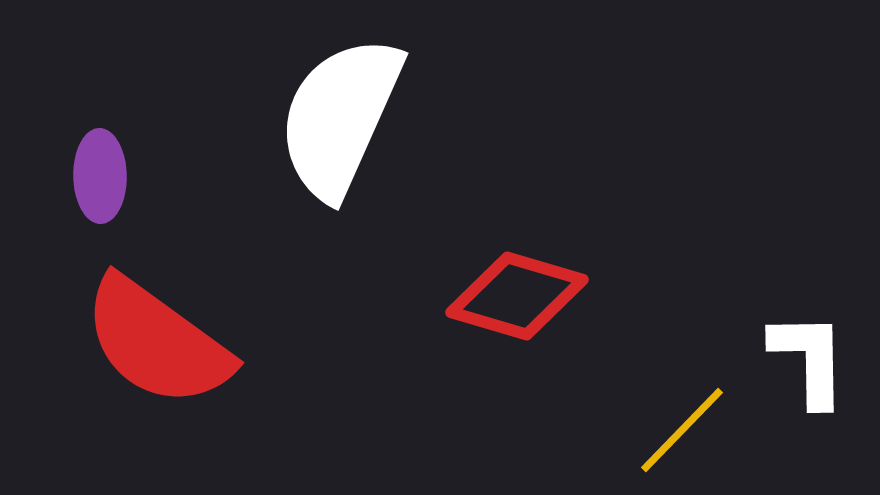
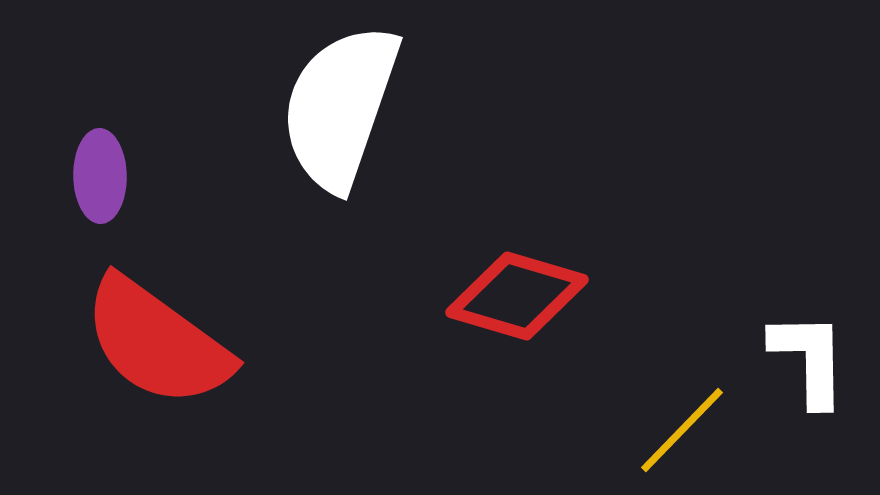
white semicircle: moved 10 px up; rotated 5 degrees counterclockwise
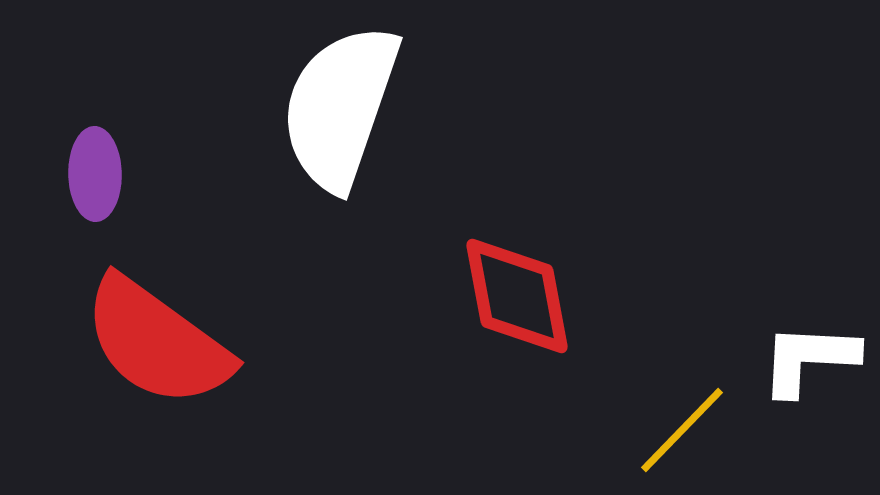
purple ellipse: moved 5 px left, 2 px up
red diamond: rotated 63 degrees clockwise
white L-shape: rotated 86 degrees counterclockwise
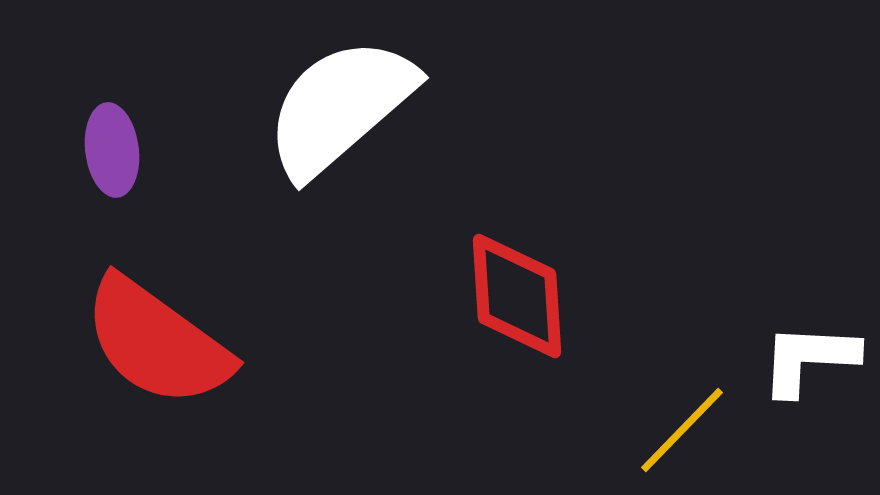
white semicircle: rotated 30 degrees clockwise
purple ellipse: moved 17 px right, 24 px up; rotated 6 degrees counterclockwise
red diamond: rotated 7 degrees clockwise
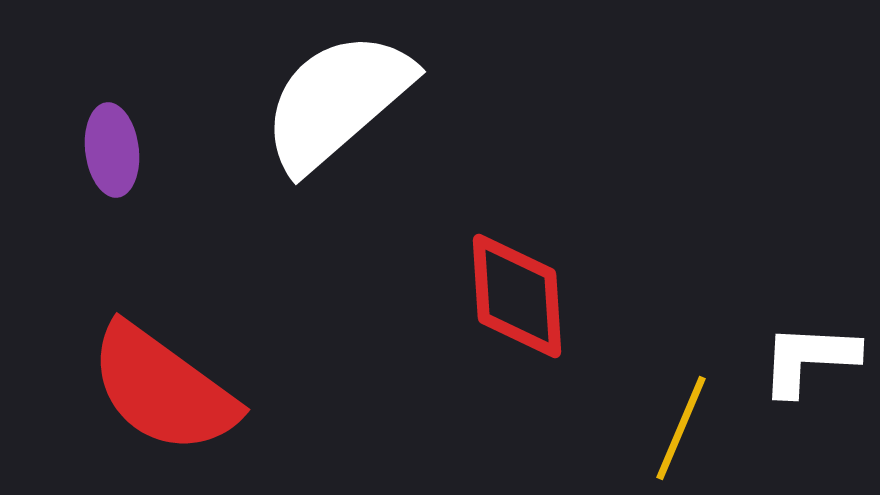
white semicircle: moved 3 px left, 6 px up
red semicircle: moved 6 px right, 47 px down
yellow line: moved 1 px left, 2 px up; rotated 21 degrees counterclockwise
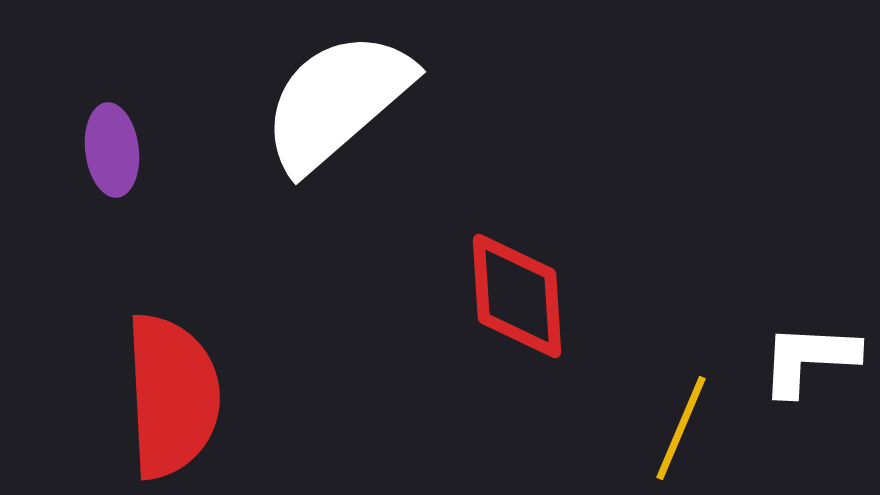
red semicircle: moved 9 px right, 7 px down; rotated 129 degrees counterclockwise
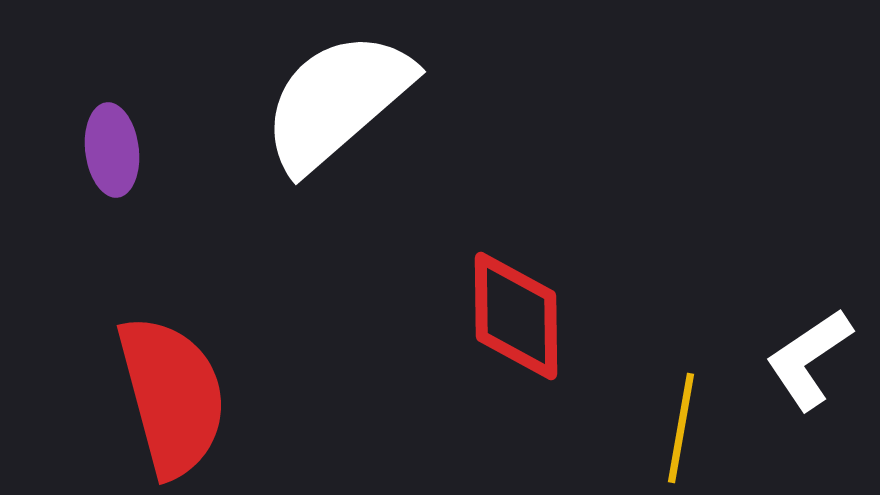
red diamond: moved 1 px left, 20 px down; rotated 3 degrees clockwise
white L-shape: rotated 37 degrees counterclockwise
red semicircle: rotated 12 degrees counterclockwise
yellow line: rotated 13 degrees counterclockwise
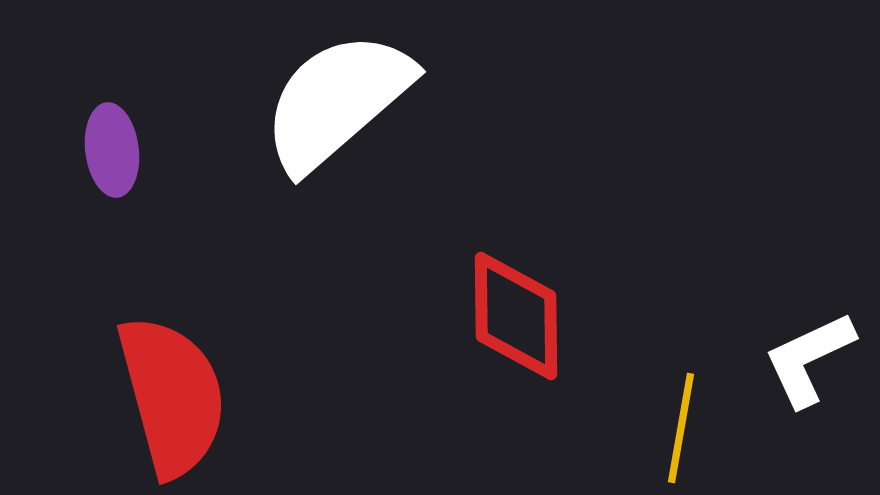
white L-shape: rotated 9 degrees clockwise
